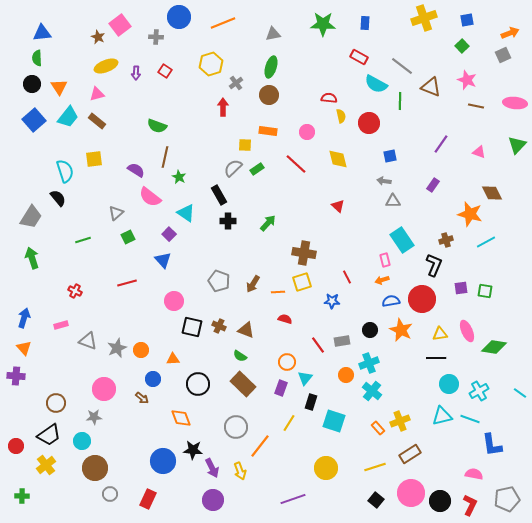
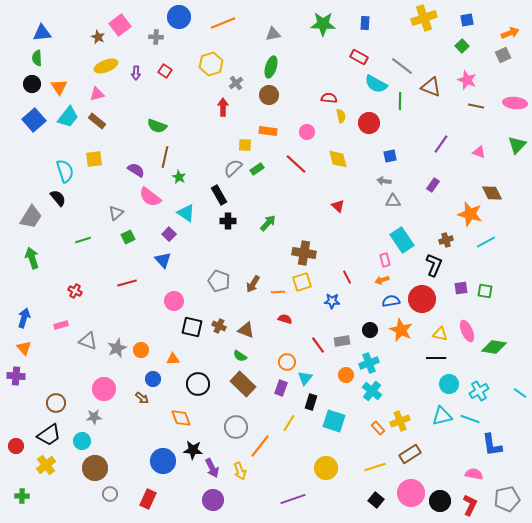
yellow triangle at (440, 334): rotated 21 degrees clockwise
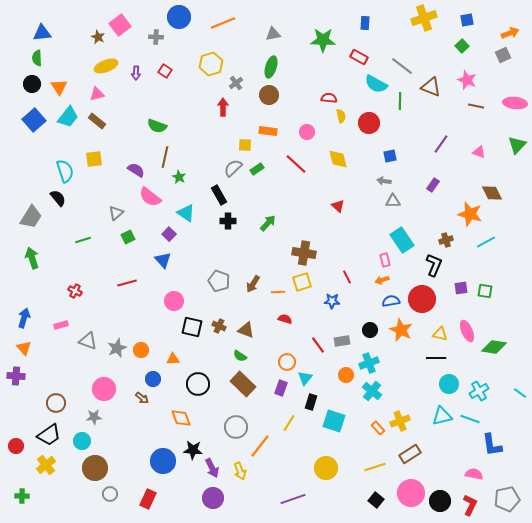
green star at (323, 24): moved 16 px down
purple circle at (213, 500): moved 2 px up
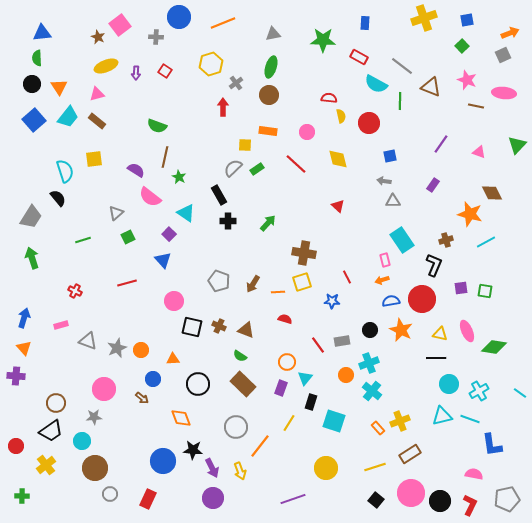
pink ellipse at (515, 103): moved 11 px left, 10 px up
black trapezoid at (49, 435): moved 2 px right, 4 px up
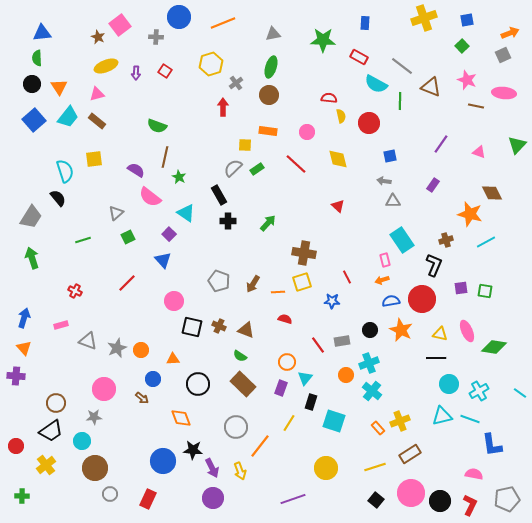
red line at (127, 283): rotated 30 degrees counterclockwise
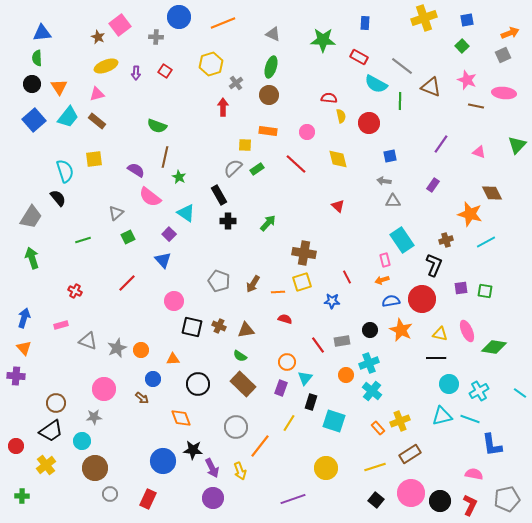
gray triangle at (273, 34): rotated 35 degrees clockwise
brown triangle at (246, 330): rotated 30 degrees counterclockwise
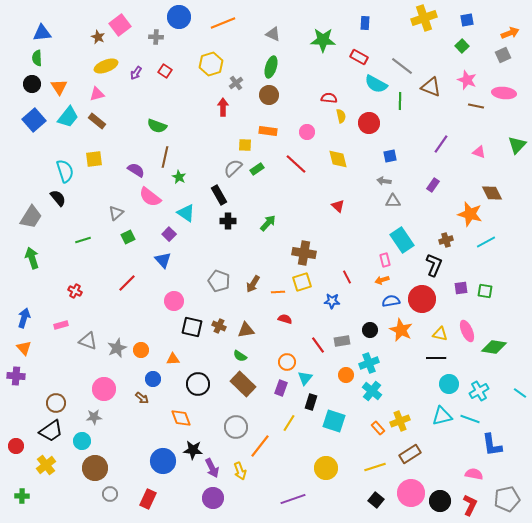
purple arrow at (136, 73): rotated 32 degrees clockwise
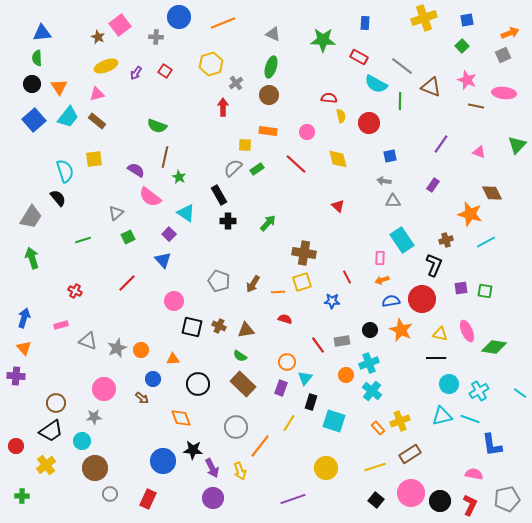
pink rectangle at (385, 260): moved 5 px left, 2 px up; rotated 16 degrees clockwise
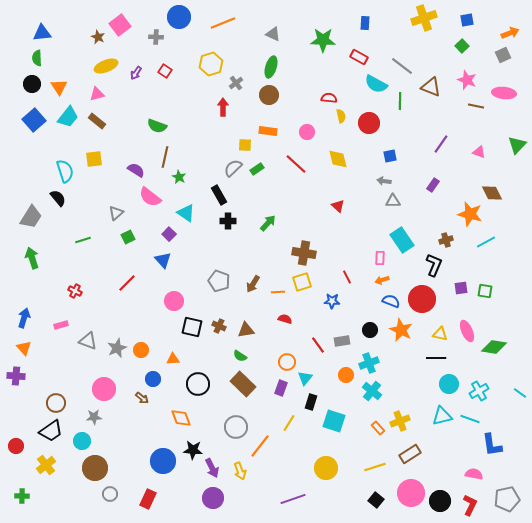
blue semicircle at (391, 301): rotated 30 degrees clockwise
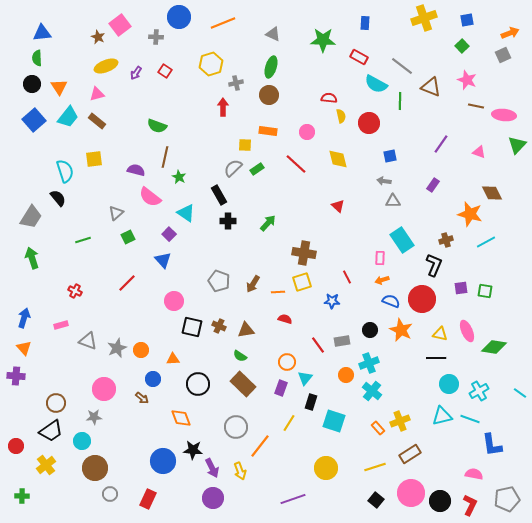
gray cross at (236, 83): rotated 24 degrees clockwise
pink ellipse at (504, 93): moved 22 px down
purple semicircle at (136, 170): rotated 18 degrees counterclockwise
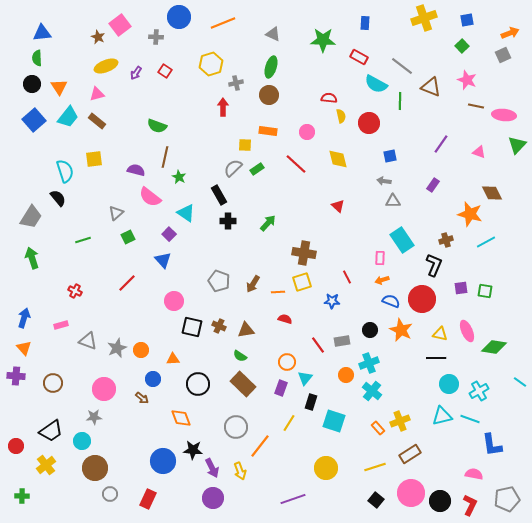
cyan line at (520, 393): moved 11 px up
brown circle at (56, 403): moved 3 px left, 20 px up
